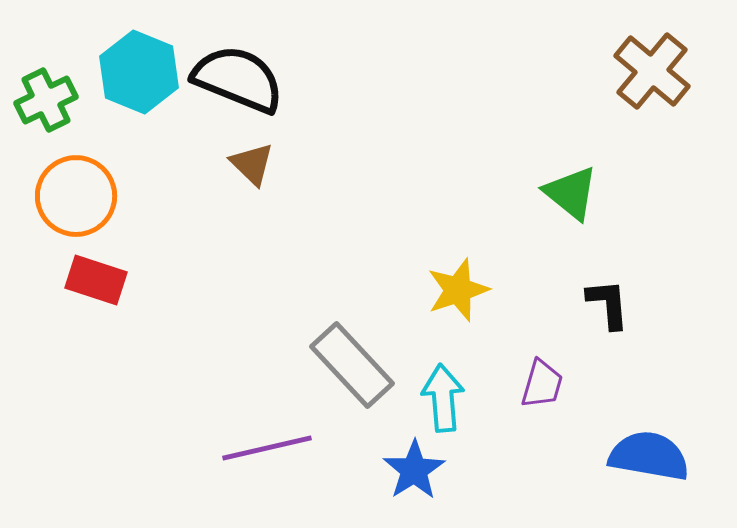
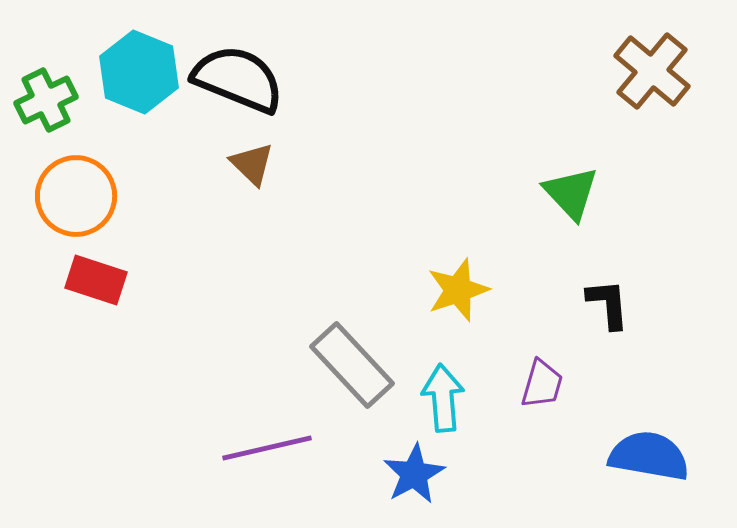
green triangle: rotated 8 degrees clockwise
blue star: moved 4 px down; rotated 4 degrees clockwise
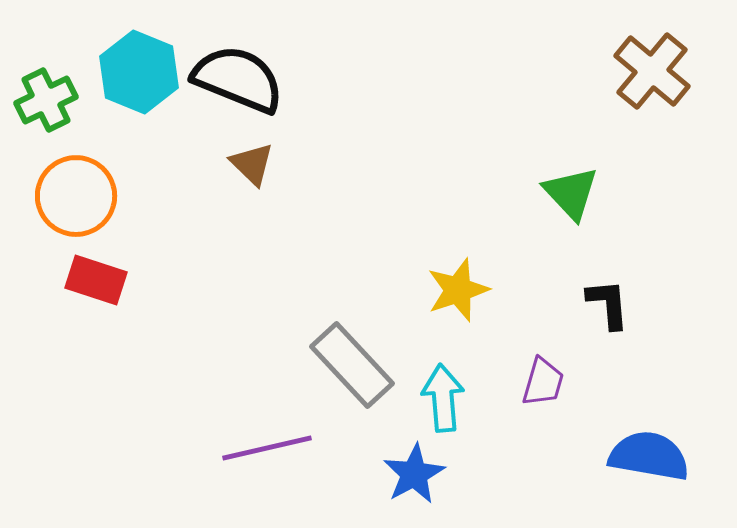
purple trapezoid: moved 1 px right, 2 px up
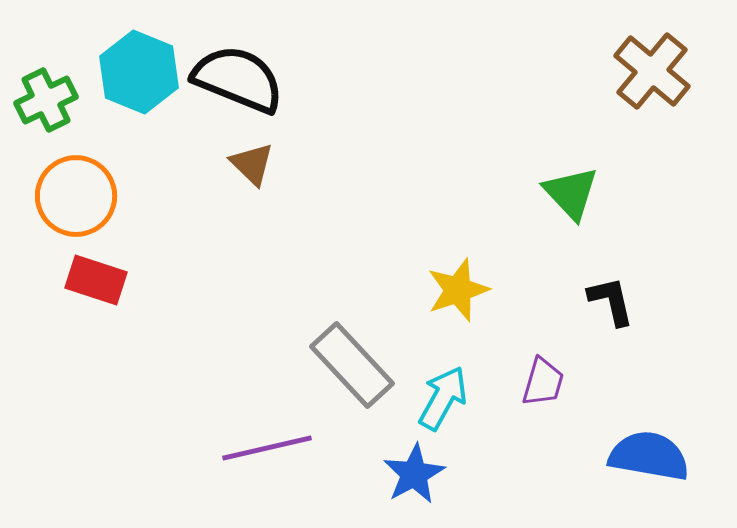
black L-shape: moved 3 px right, 3 px up; rotated 8 degrees counterclockwise
cyan arrow: rotated 34 degrees clockwise
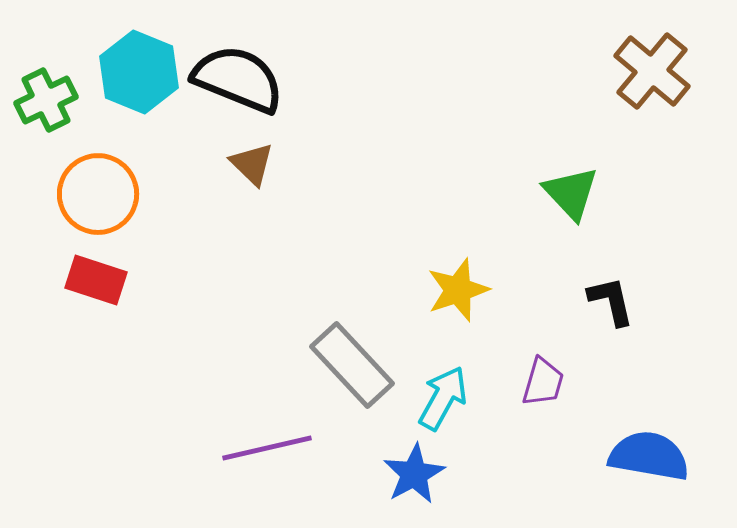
orange circle: moved 22 px right, 2 px up
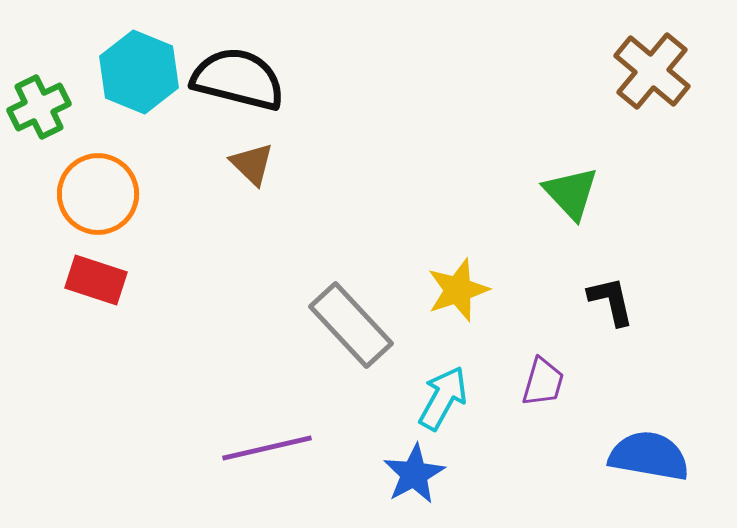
black semicircle: rotated 8 degrees counterclockwise
green cross: moved 7 px left, 7 px down
gray rectangle: moved 1 px left, 40 px up
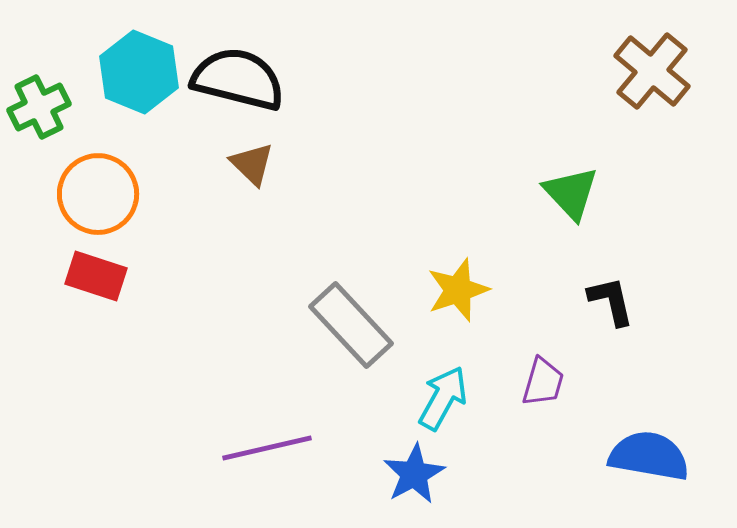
red rectangle: moved 4 px up
